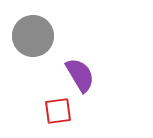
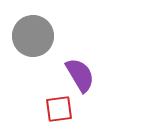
red square: moved 1 px right, 2 px up
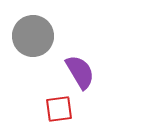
purple semicircle: moved 3 px up
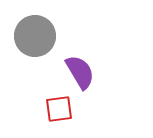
gray circle: moved 2 px right
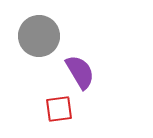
gray circle: moved 4 px right
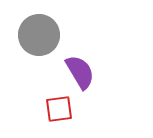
gray circle: moved 1 px up
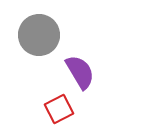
red square: rotated 20 degrees counterclockwise
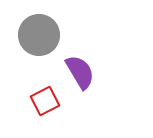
red square: moved 14 px left, 8 px up
